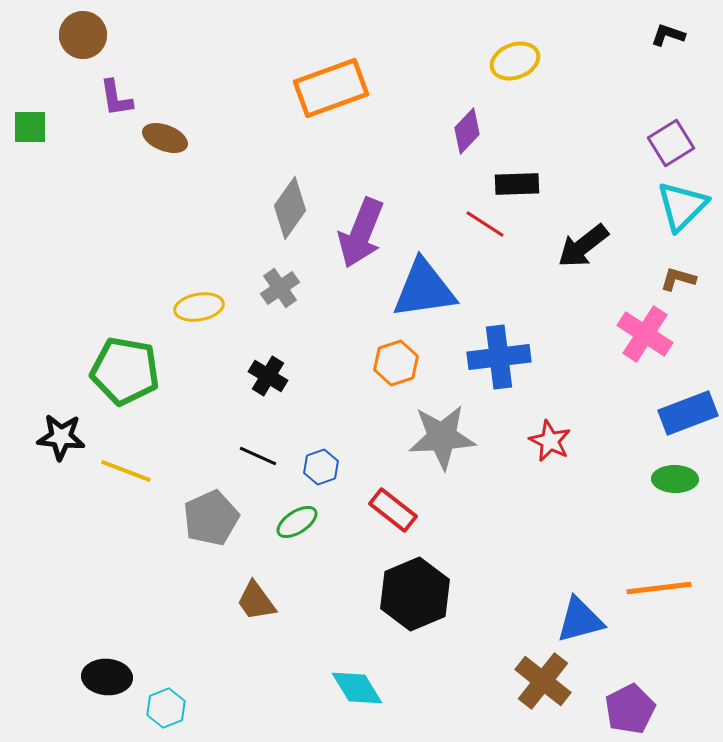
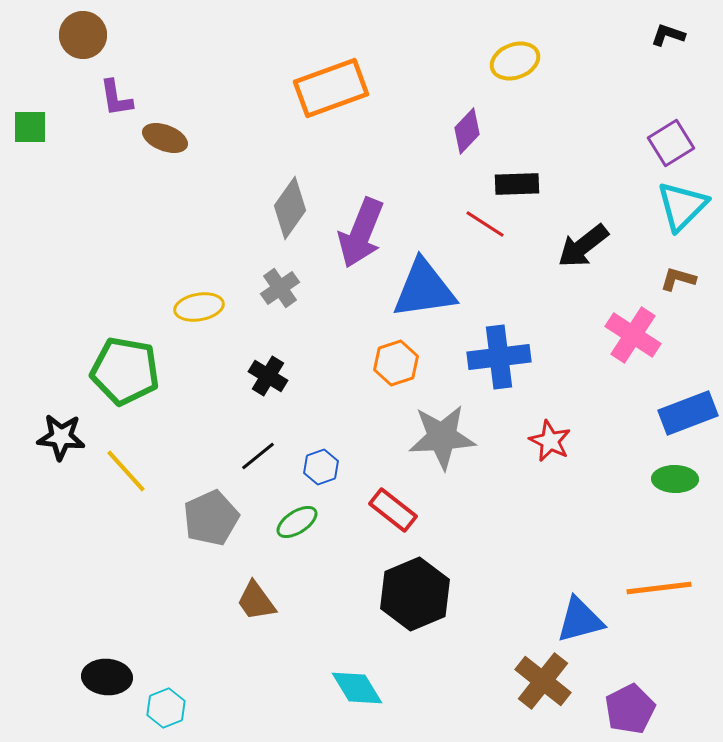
pink cross at (645, 334): moved 12 px left, 1 px down
black line at (258, 456): rotated 63 degrees counterclockwise
yellow line at (126, 471): rotated 27 degrees clockwise
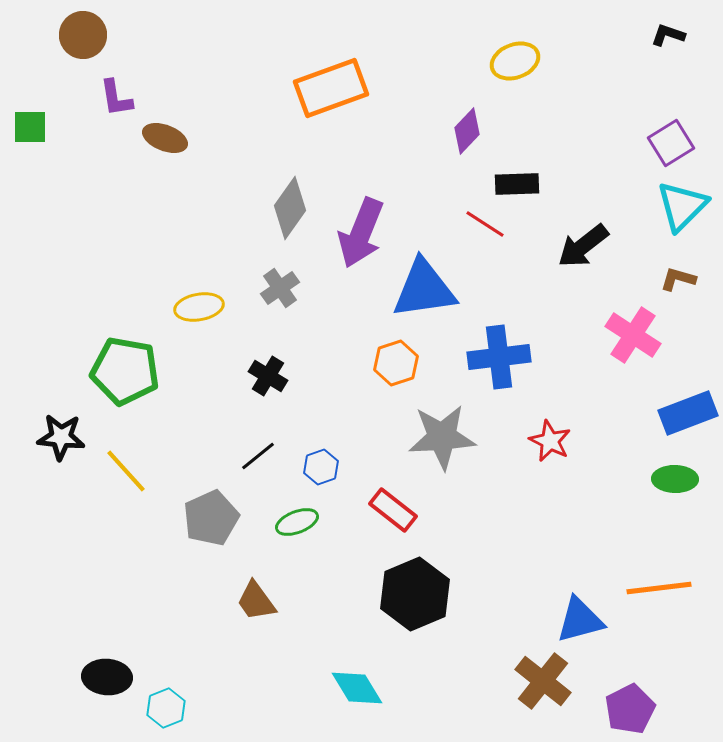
green ellipse at (297, 522): rotated 12 degrees clockwise
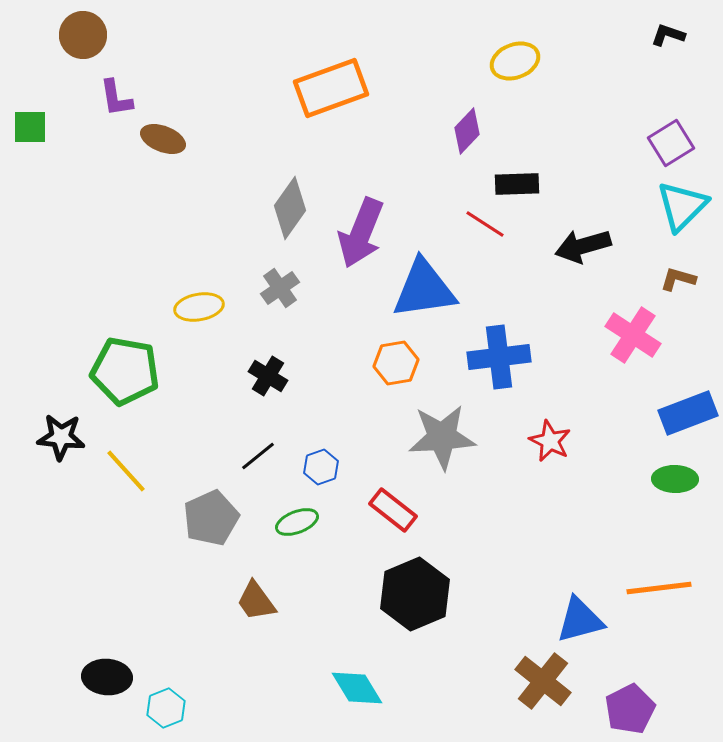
brown ellipse at (165, 138): moved 2 px left, 1 px down
black arrow at (583, 246): rotated 22 degrees clockwise
orange hexagon at (396, 363): rotated 9 degrees clockwise
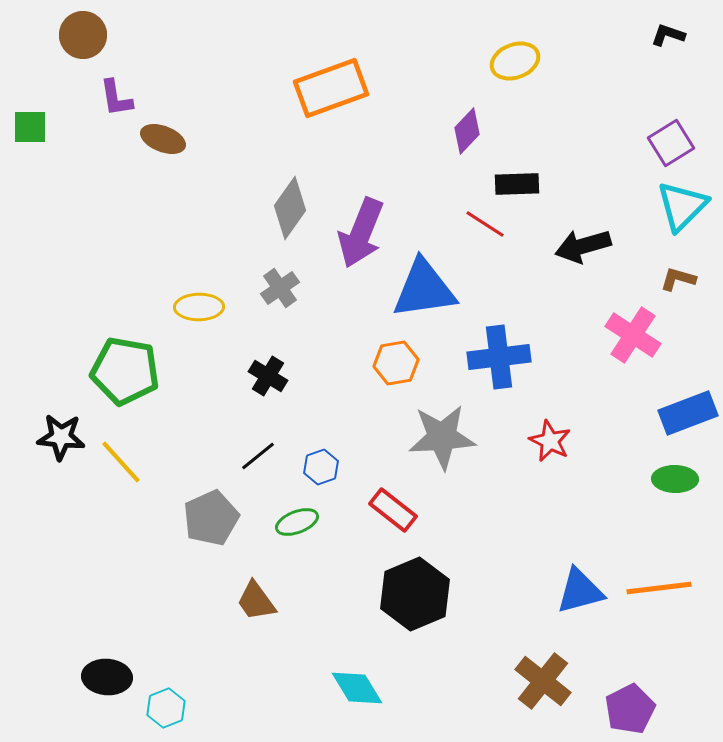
yellow ellipse at (199, 307): rotated 9 degrees clockwise
yellow line at (126, 471): moved 5 px left, 9 px up
blue triangle at (580, 620): moved 29 px up
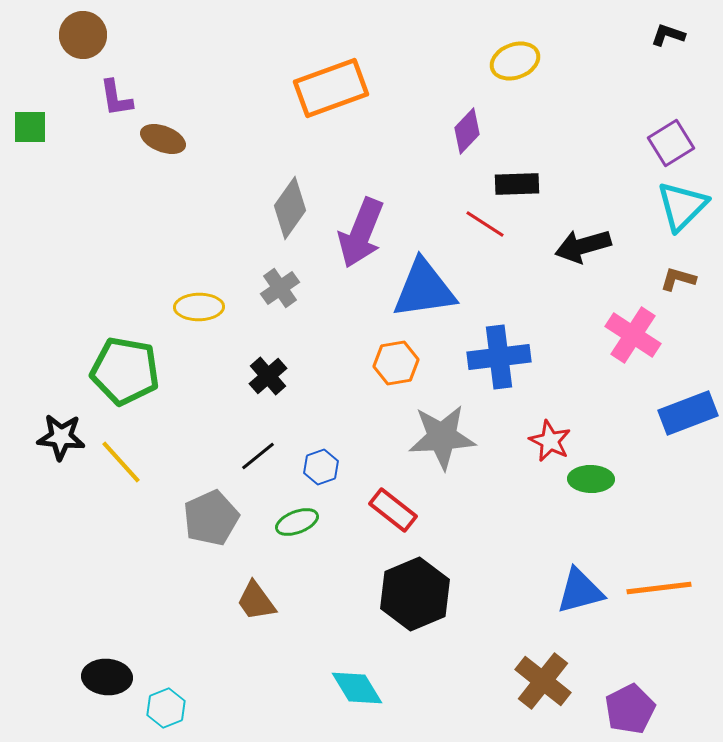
black cross at (268, 376): rotated 18 degrees clockwise
green ellipse at (675, 479): moved 84 px left
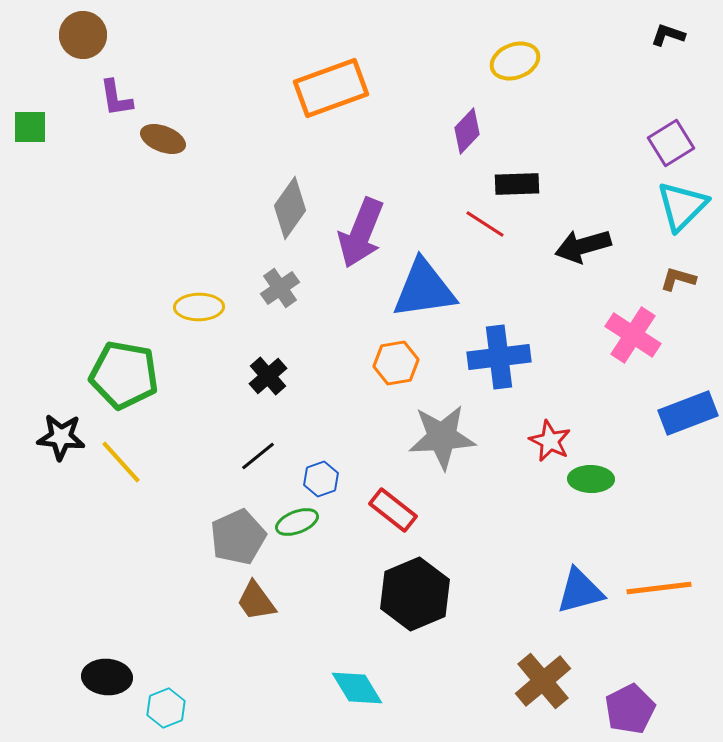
green pentagon at (125, 371): moved 1 px left, 4 px down
blue hexagon at (321, 467): moved 12 px down
gray pentagon at (211, 518): moved 27 px right, 19 px down
brown cross at (543, 681): rotated 12 degrees clockwise
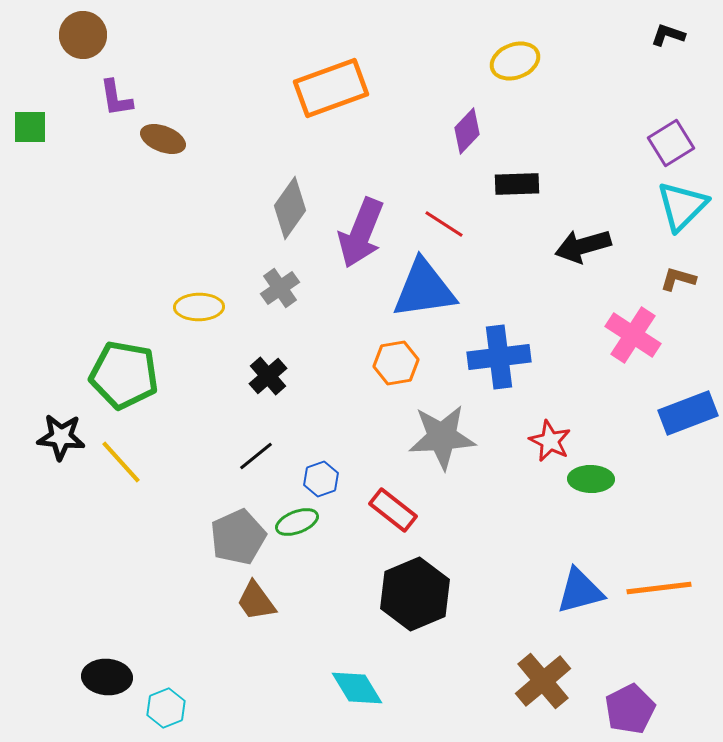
red line at (485, 224): moved 41 px left
black line at (258, 456): moved 2 px left
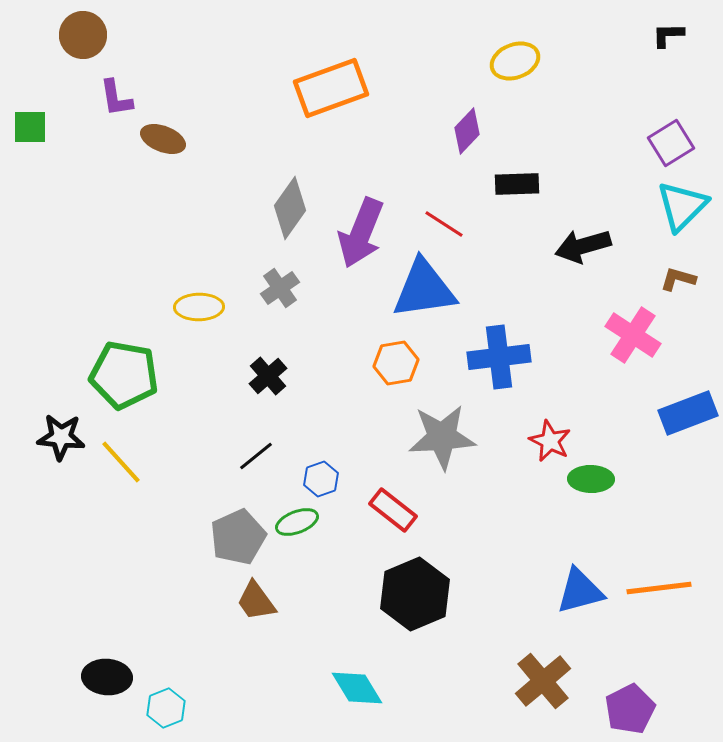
black L-shape at (668, 35): rotated 20 degrees counterclockwise
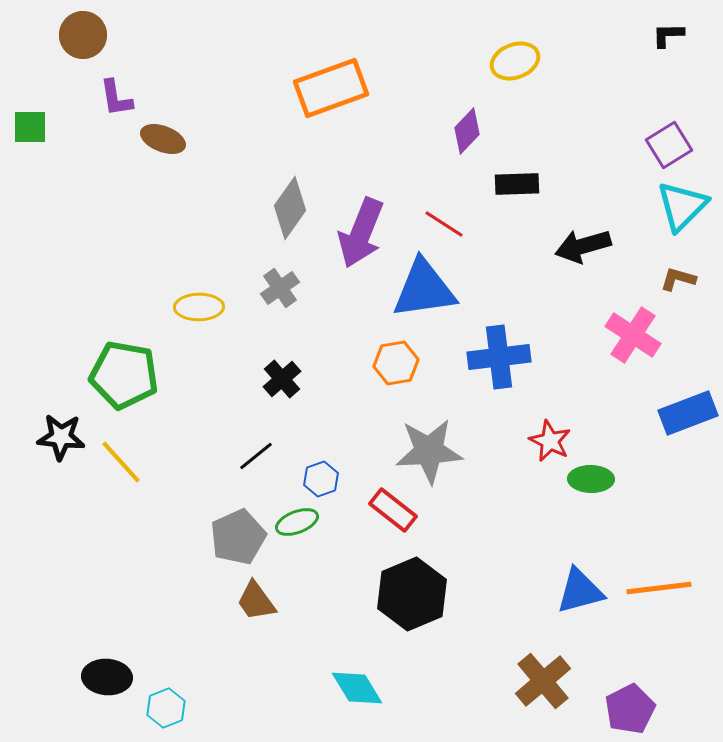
purple square at (671, 143): moved 2 px left, 2 px down
black cross at (268, 376): moved 14 px right, 3 px down
gray star at (442, 437): moved 13 px left, 14 px down
black hexagon at (415, 594): moved 3 px left
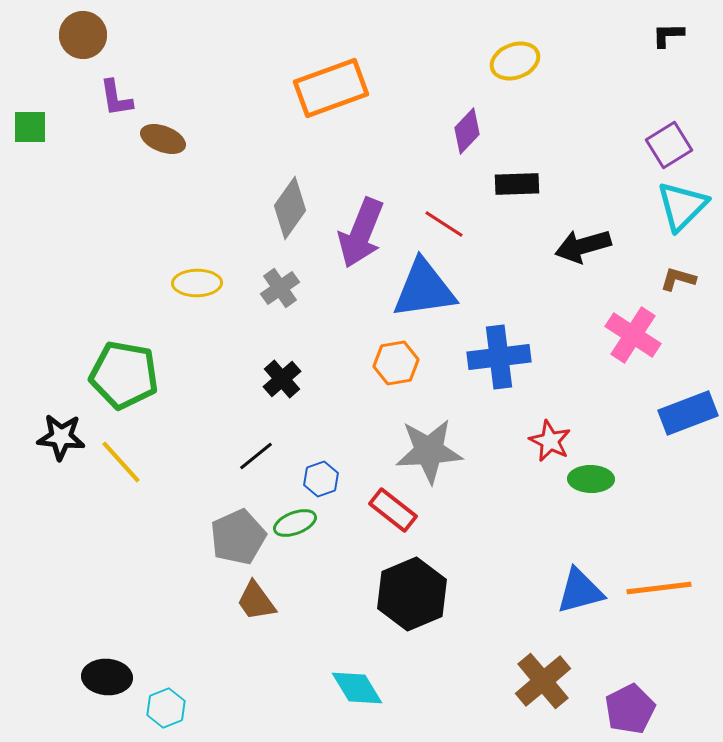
yellow ellipse at (199, 307): moved 2 px left, 24 px up
green ellipse at (297, 522): moved 2 px left, 1 px down
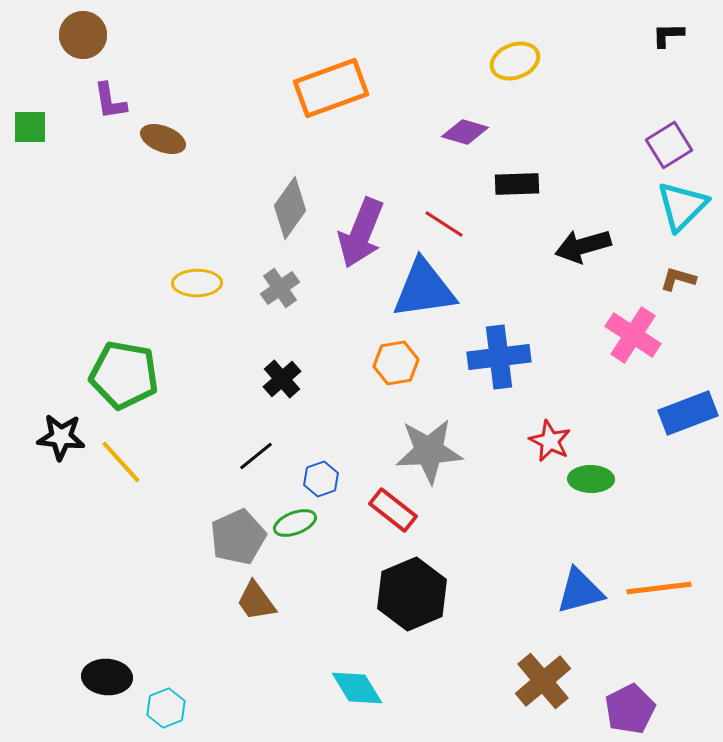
purple L-shape at (116, 98): moved 6 px left, 3 px down
purple diamond at (467, 131): moved 2 px left, 1 px down; rotated 63 degrees clockwise
